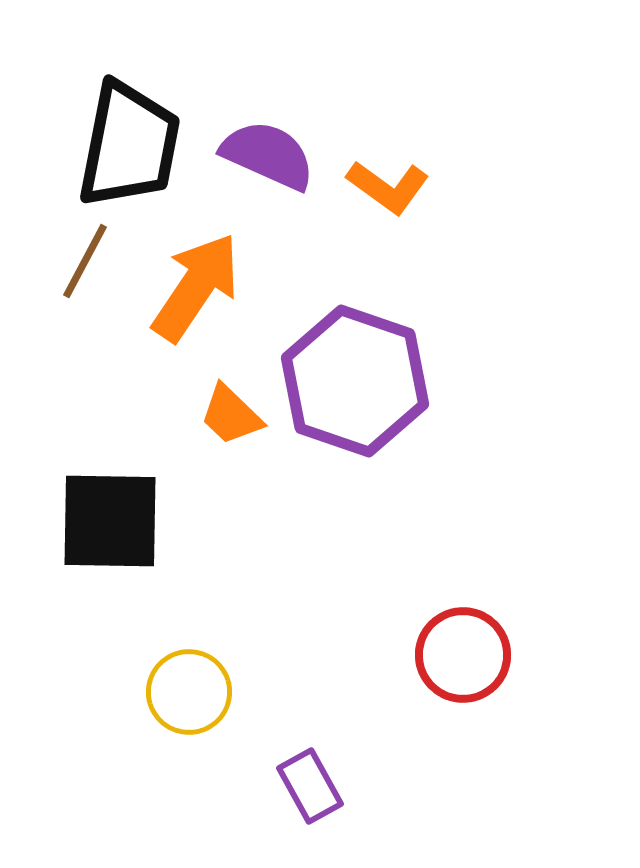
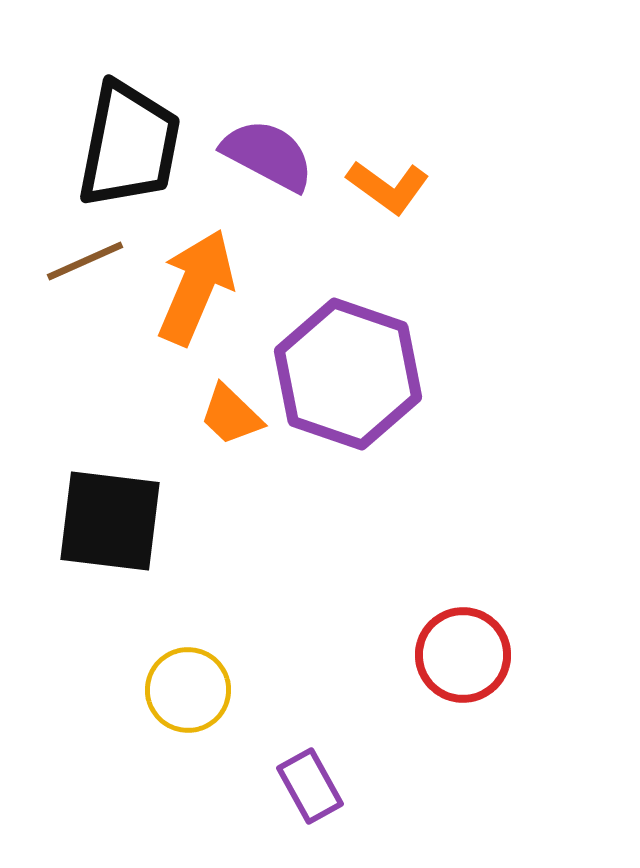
purple semicircle: rotated 4 degrees clockwise
brown line: rotated 38 degrees clockwise
orange arrow: rotated 11 degrees counterclockwise
purple hexagon: moved 7 px left, 7 px up
black square: rotated 6 degrees clockwise
yellow circle: moved 1 px left, 2 px up
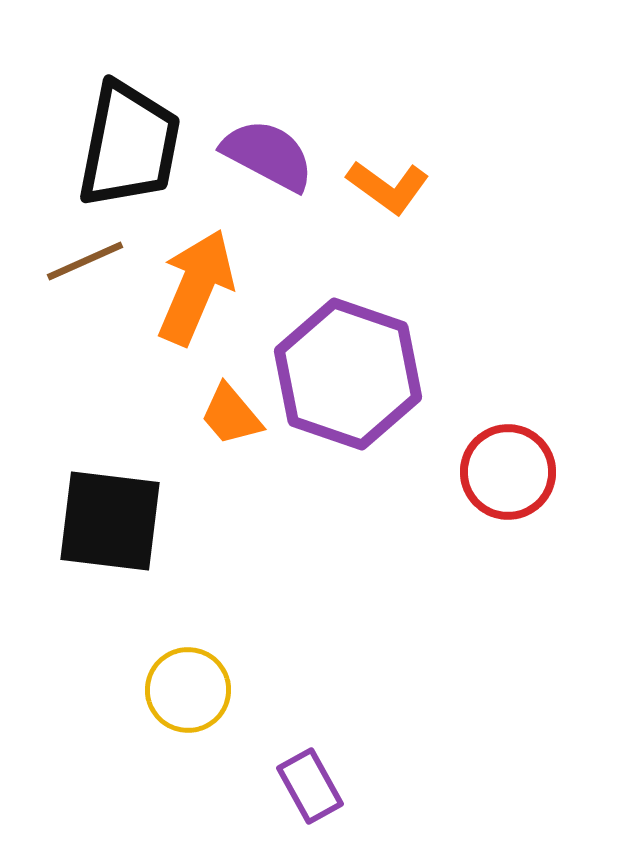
orange trapezoid: rotated 6 degrees clockwise
red circle: moved 45 px right, 183 px up
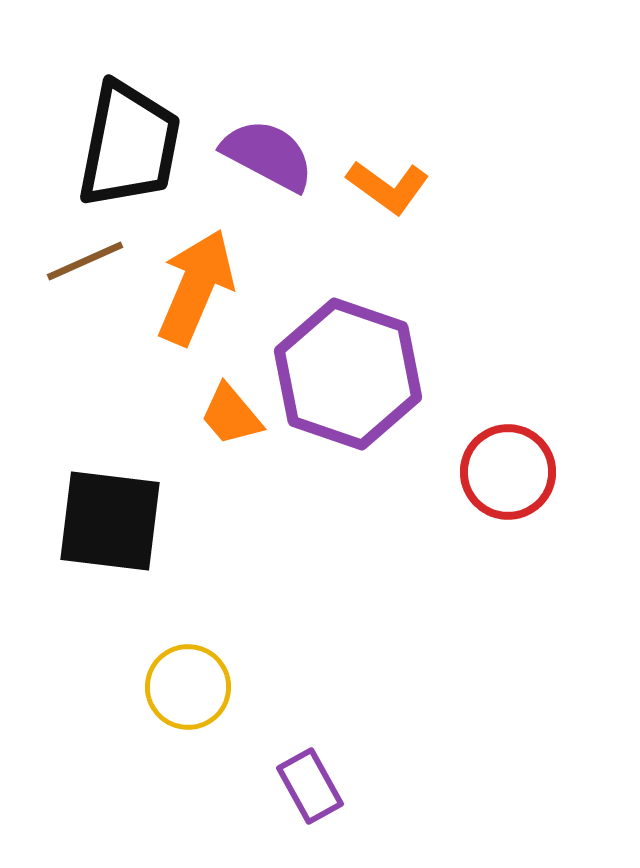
yellow circle: moved 3 px up
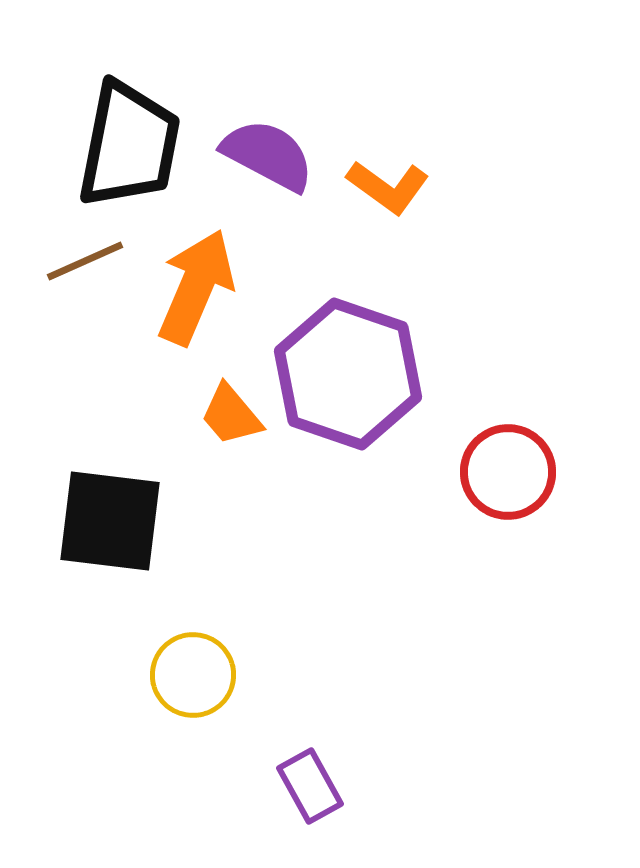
yellow circle: moved 5 px right, 12 px up
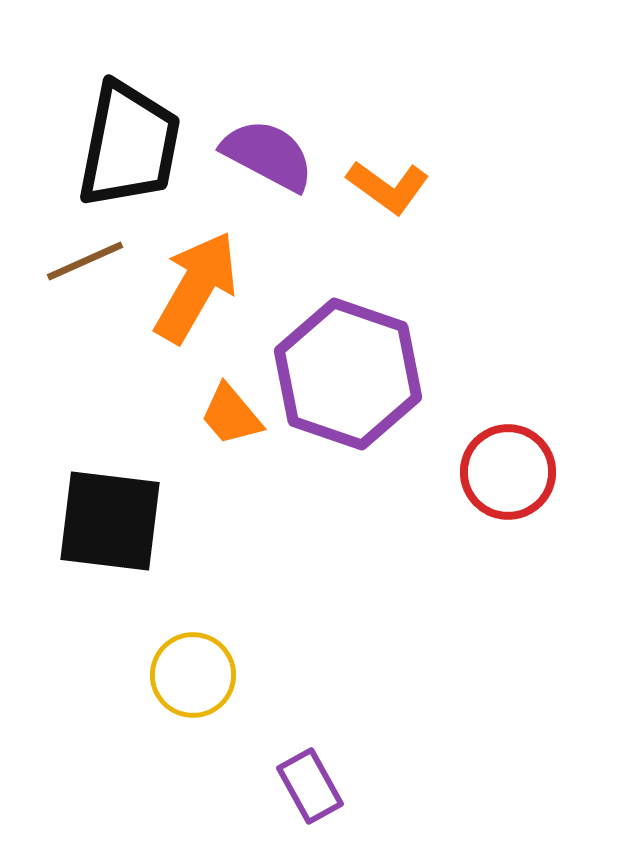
orange arrow: rotated 7 degrees clockwise
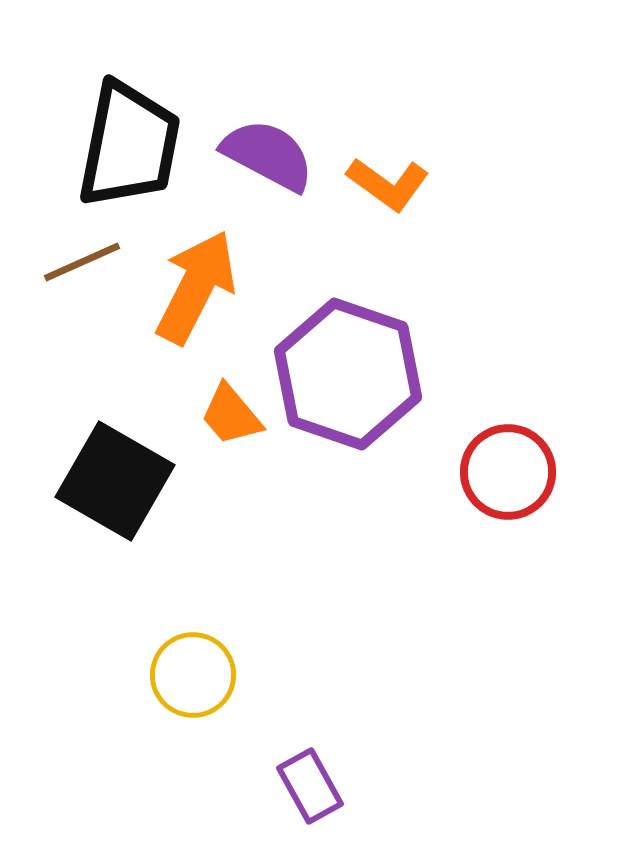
orange L-shape: moved 3 px up
brown line: moved 3 px left, 1 px down
orange arrow: rotated 3 degrees counterclockwise
black square: moved 5 px right, 40 px up; rotated 23 degrees clockwise
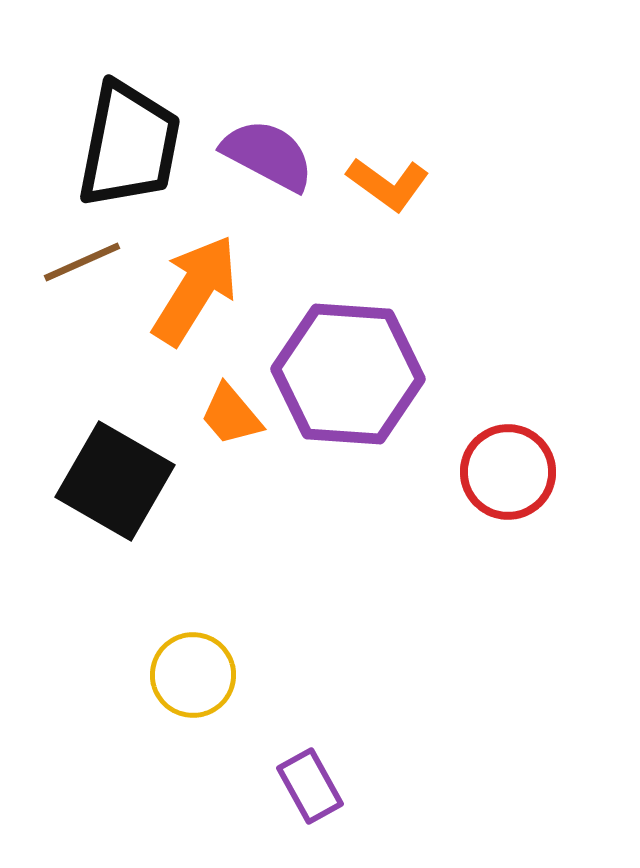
orange arrow: moved 1 px left, 3 px down; rotated 5 degrees clockwise
purple hexagon: rotated 15 degrees counterclockwise
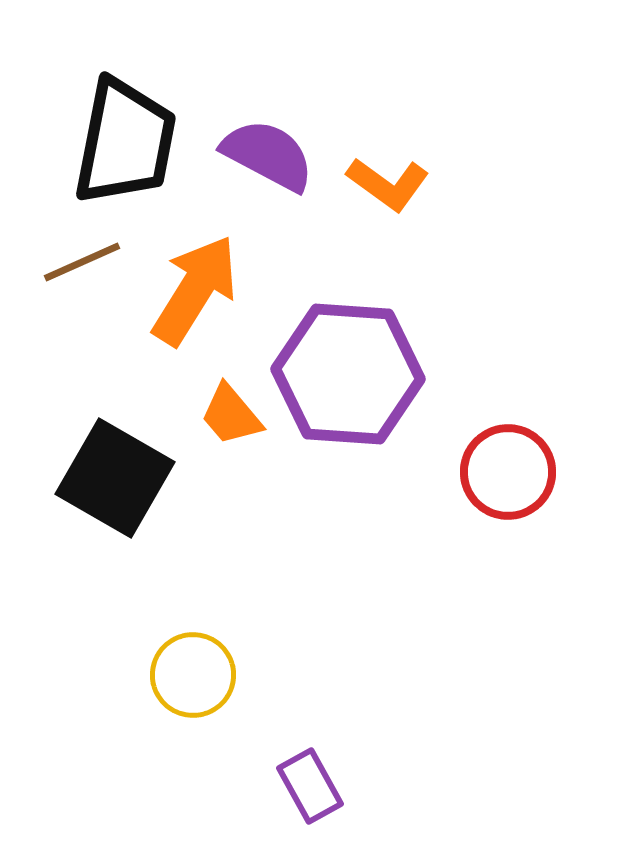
black trapezoid: moved 4 px left, 3 px up
black square: moved 3 px up
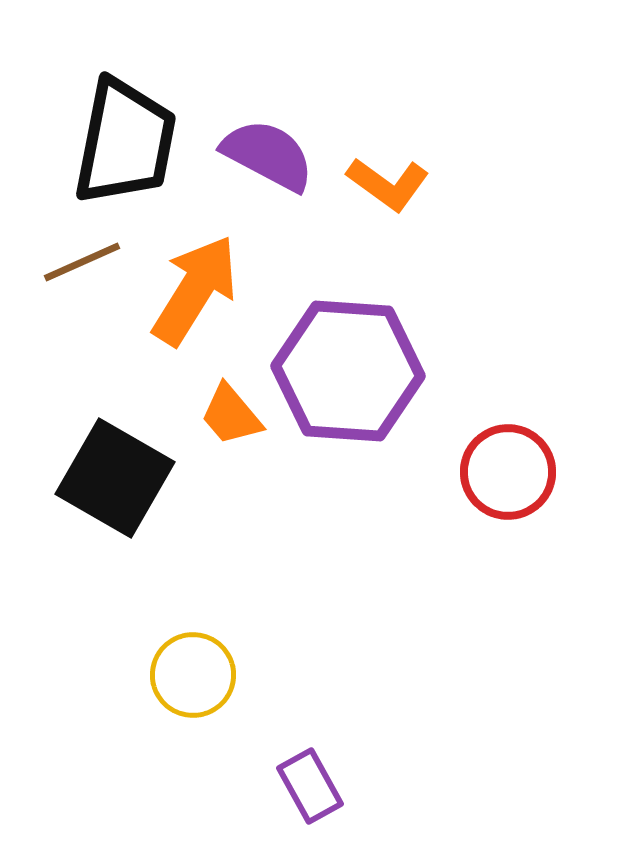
purple hexagon: moved 3 px up
